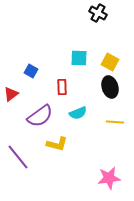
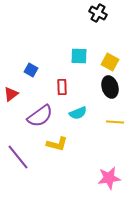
cyan square: moved 2 px up
blue square: moved 1 px up
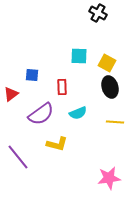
yellow square: moved 3 px left, 1 px down
blue square: moved 1 px right, 5 px down; rotated 24 degrees counterclockwise
purple semicircle: moved 1 px right, 2 px up
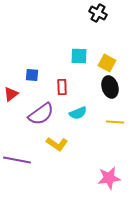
yellow L-shape: rotated 20 degrees clockwise
purple line: moved 1 px left, 3 px down; rotated 40 degrees counterclockwise
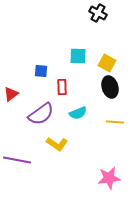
cyan square: moved 1 px left
blue square: moved 9 px right, 4 px up
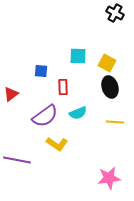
black cross: moved 17 px right
red rectangle: moved 1 px right
purple semicircle: moved 4 px right, 2 px down
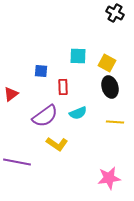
purple line: moved 2 px down
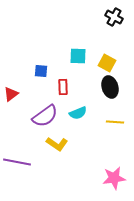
black cross: moved 1 px left, 4 px down
pink star: moved 5 px right
